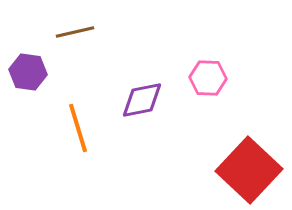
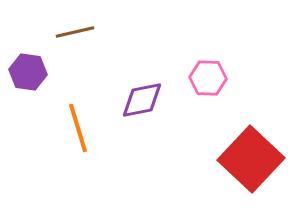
red square: moved 2 px right, 11 px up
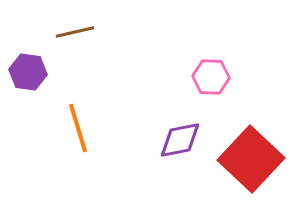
pink hexagon: moved 3 px right, 1 px up
purple diamond: moved 38 px right, 40 px down
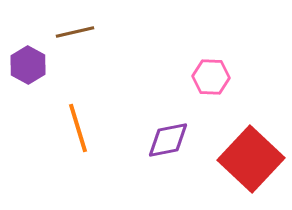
purple hexagon: moved 7 px up; rotated 21 degrees clockwise
purple diamond: moved 12 px left
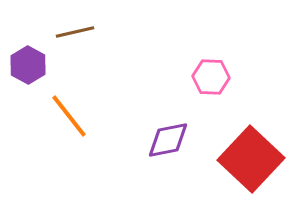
orange line: moved 9 px left, 12 px up; rotated 21 degrees counterclockwise
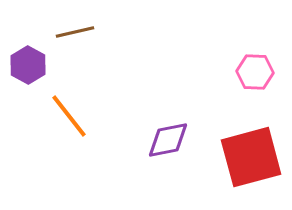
pink hexagon: moved 44 px right, 5 px up
red square: moved 2 px up; rotated 32 degrees clockwise
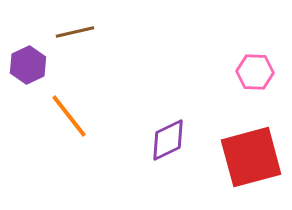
purple hexagon: rotated 6 degrees clockwise
purple diamond: rotated 15 degrees counterclockwise
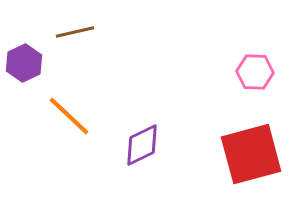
purple hexagon: moved 4 px left, 2 px up
orange line: rotated 9 degrees counterclockwise
purple diamond: moved 26 px left, 5 px down
red square: moved 3 px up
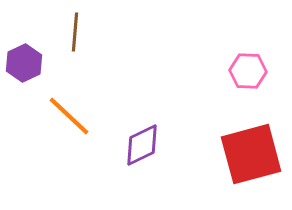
brown line: rotated 72 degrees counterclockwise
pink hexagon: moved 7 px left, 1 px up
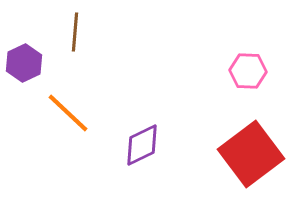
orange line: moved 1 px left, 3 px up
red square: rotated 22 degrees counterclockwise
